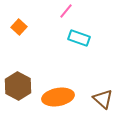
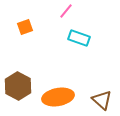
orange square: moved 6 px right; rotated 28 degrees clockwise
brown triangle: moved 1 px left, 1 px down
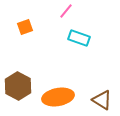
brown triangle: rotated 10 degrees counterclockwise
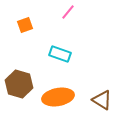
pink line: moved 2 px right, 1 px down
orange square: moved 2 px up
cyan rectangle: moved 19 px left, 16 px down
brown hexagon: moved 1 px right, 2 px up; rotated 12 degrees counterclockwise
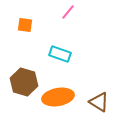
orange square: rotated 28 degrees clockwise
brown hexagon: moved 5 px right, 2 px up
brown triangle: moved 3 px left, 2 px down
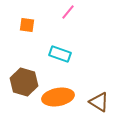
orange square: moved 2 px right
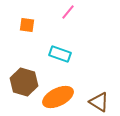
orange ellipse: rotated 16 degrees counterclockwise
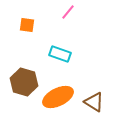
brown triangle: moved 5 px left
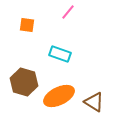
orange ellipse: moved 1 px right, 1 px up
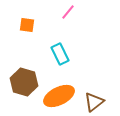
cyan rectangle: rotated 45 degrees clockwise
brown triangle: rotated 50 degrees clockwise
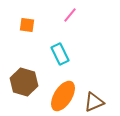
pink line: moved 2 px right, 3 px down
orange ellipse: moved 4 px right; rotated 32 degrees counterclockwise
brown triangle: rotated 15 degrees clockwise
